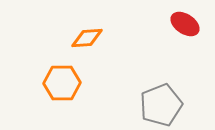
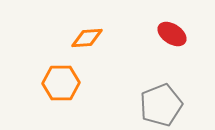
red ellipse: moved 13 px left, 10 px down
orange hexagon: moved 1 px left
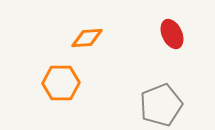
red ellipse: rotated 32 degrees clockwise
